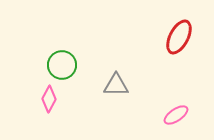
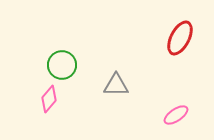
red ellipse: moved 1 px right, 1 px down
pink diamond: rotated 12 degrees clockwise
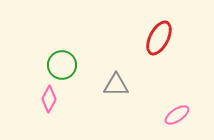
red ellipse: moved 21 px left
pink diamond: rotated 12 degrees counterclockwise
pink ellipse: moved 1 px right
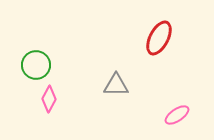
green circle: moved 26 px left
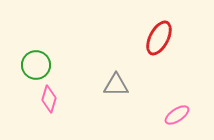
pink diamond: rotated 12 degrees counterclockwise
